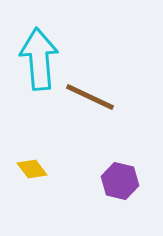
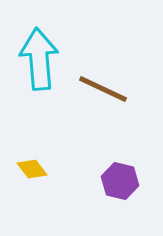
brown line: moved 13 px right, 8 px up
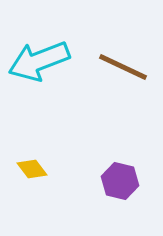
cyan arrow: moved 2 px down; rotated 106 degrees counterclockwise
brown line: moved 20 px right, 22 px up
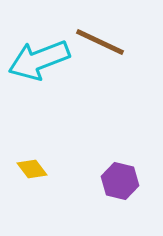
cyan arrow: moved 1 px up
brown line: moved 23 px left, 25 px up
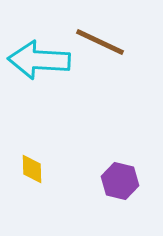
cyan arrow: rotated 24 degrees clockwise
yellow diamond: rotated 36 degrees clockwise
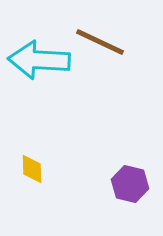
purple hexagon: moved 10 px right, 3 px down
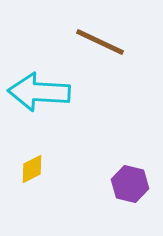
cyan arrow: moved 32 px down
yellow diamond: rotated 64 degrees clockwise
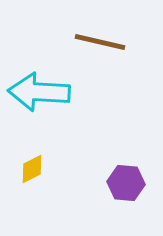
brown line: rotated 12 degrees counterclockwise
purple hexagon: moved 4 px left, 1 px up; rotated 9 degrees counterclockwise
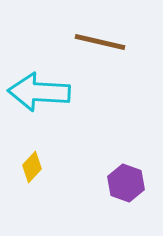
yellow diamond: moved 2 px up; rotated 20 degrees counterclockwise
purple hexagon: rotated 15 degrees clockwise
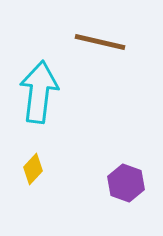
cyan arrow: rotated 94 degrees clockwise
yellow diamond: moved 1 px right, 2 px down
